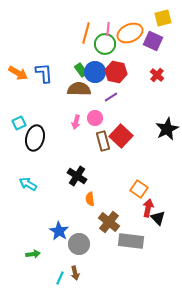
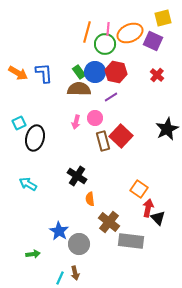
orange line: moved 1 px right, 1 px up
green rectangle: moved 2 px left, 2 px down
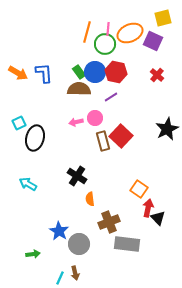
pink arrow: rotated 64 degrees clockwise
brown cross: rotated 30 degrees clockwise
gray rectangle: moved 4 px left, 3 px down
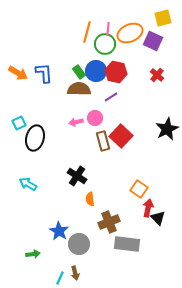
blue circle: moved 1 px right, 1 px up
